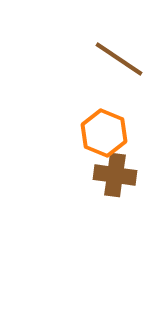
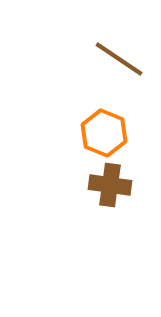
brown cross: moved 5 px left, 10 px down
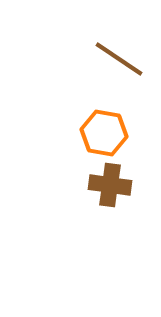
orange hexagon: rotated 12 degrees counterclockwise
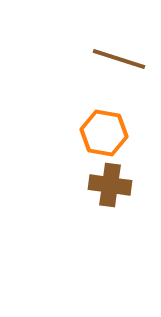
brown line: rotated 16 degrees counterclockwise
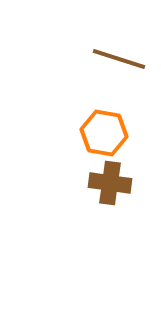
brown cross: moved 2 px up
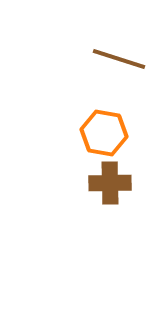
brown cross: rotated 9 degrees counterclockwise
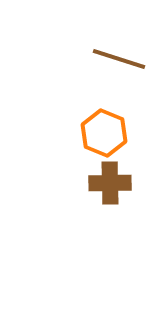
orange hexagon: rotated 12 degrees clockwise
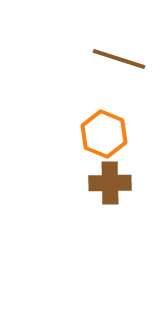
orange hexagon: moved 1 px down
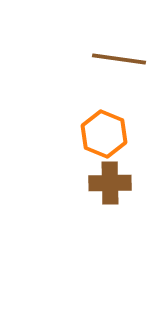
brown line: rotated 10 degrees counterclockwise
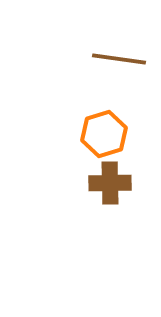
orange hexagon: rotated 21 degrees clockwise
